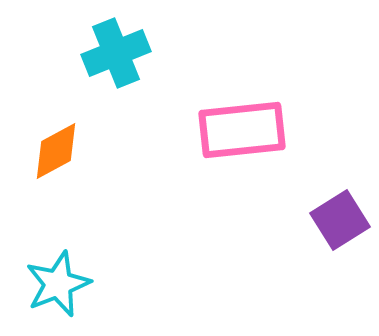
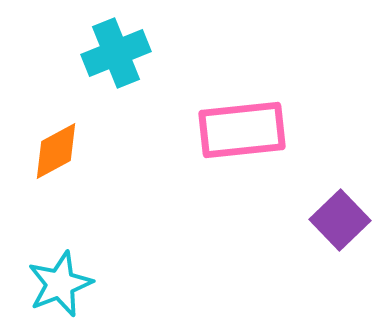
purple square: rotated 12 degrees counterclockwise
cyan star: moved 2 px right
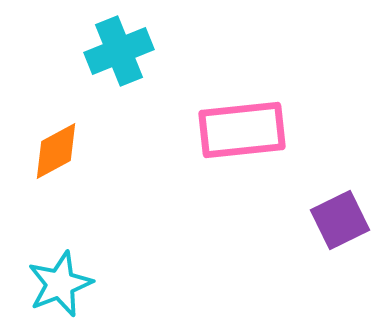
cyan cross: moved 3 px right, 2 px up
purple square: rotated 18 degrees clockwise
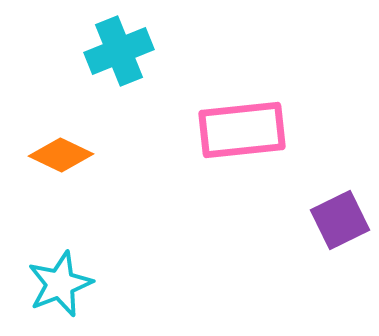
orange diamond: moved 5 px right, 4 px down; rotated 54 degrees clockwise
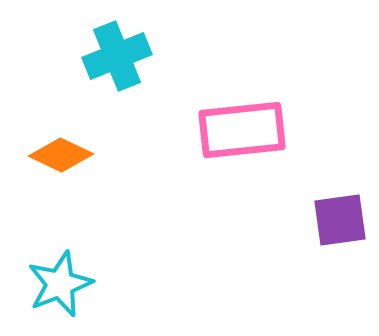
cyan cross: moved 2 px left, 5 px down
purple square: rotated 18 degrees clockwise
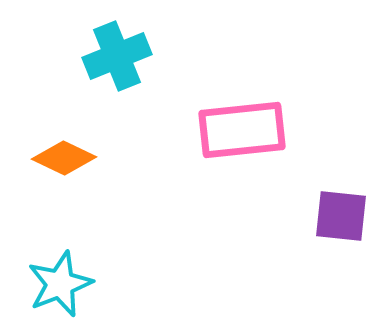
orange diamond: moved 3 px right, 3 px down
purple square: moved 1 px right, 4 px up; rotated 14 degrees clockwise
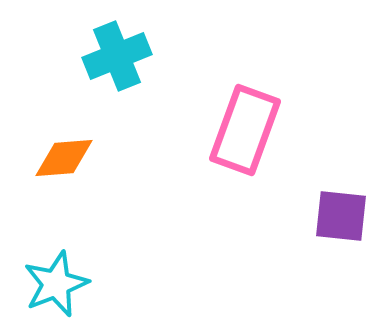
pink rectangle: moved 3 px right; rotated 64 degrees counterclockwise
orange diamond: rotated 30 degrees counterclockwise
cyan star: moved 4 px left
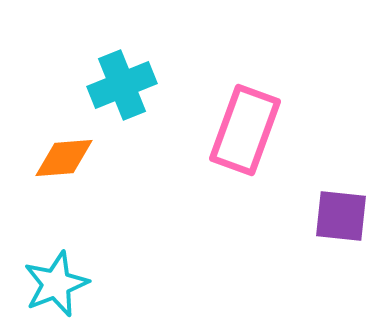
cyan cross: moved 5 px right, 29 px down
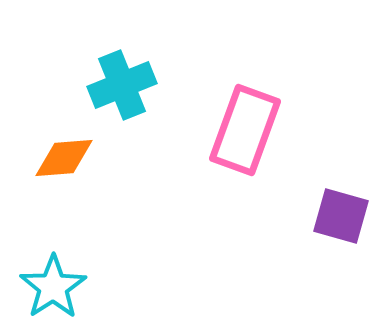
purple square: rotated 10 degrees clockwise
cyan star: moved 3 px left, 3 px down; rotated 12 degrees counterclockwise
